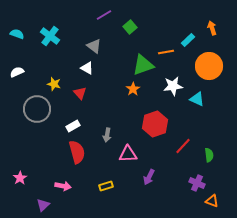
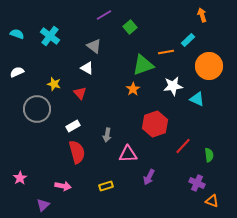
orange arrow: moved 10 px left, 13 px up
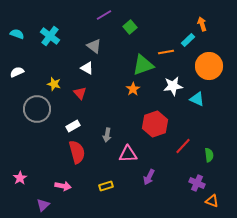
orange arrow: moved 9 px down
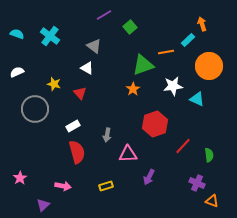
gray circle: moved 2 px left
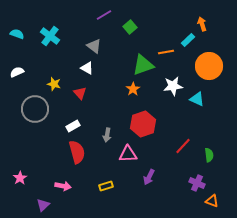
red hexagon: moved 12 px left
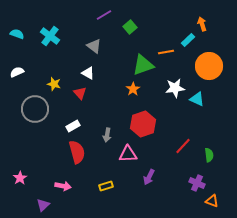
white triangle: moved 1 px right, 5 px down
white star: moved 2 px right, 2 px down
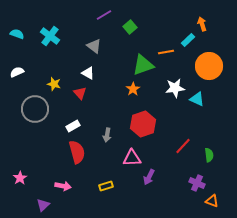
pink triangle: moved 4 px right, 4 px down
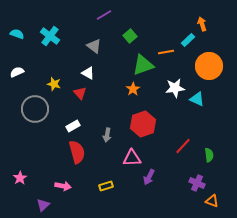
green square: moved 9 px down
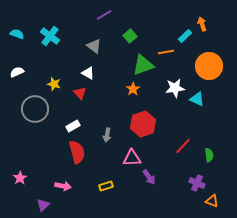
cyan rectangle: moved 3 px left, 4 px up
purple arrow: rotated 63 degrees counterclockwise
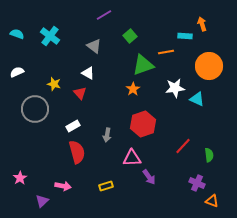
cyan rectangle: rotated 48 degrees clockwise
purple triangle: moved 1 px left, 4 px up
